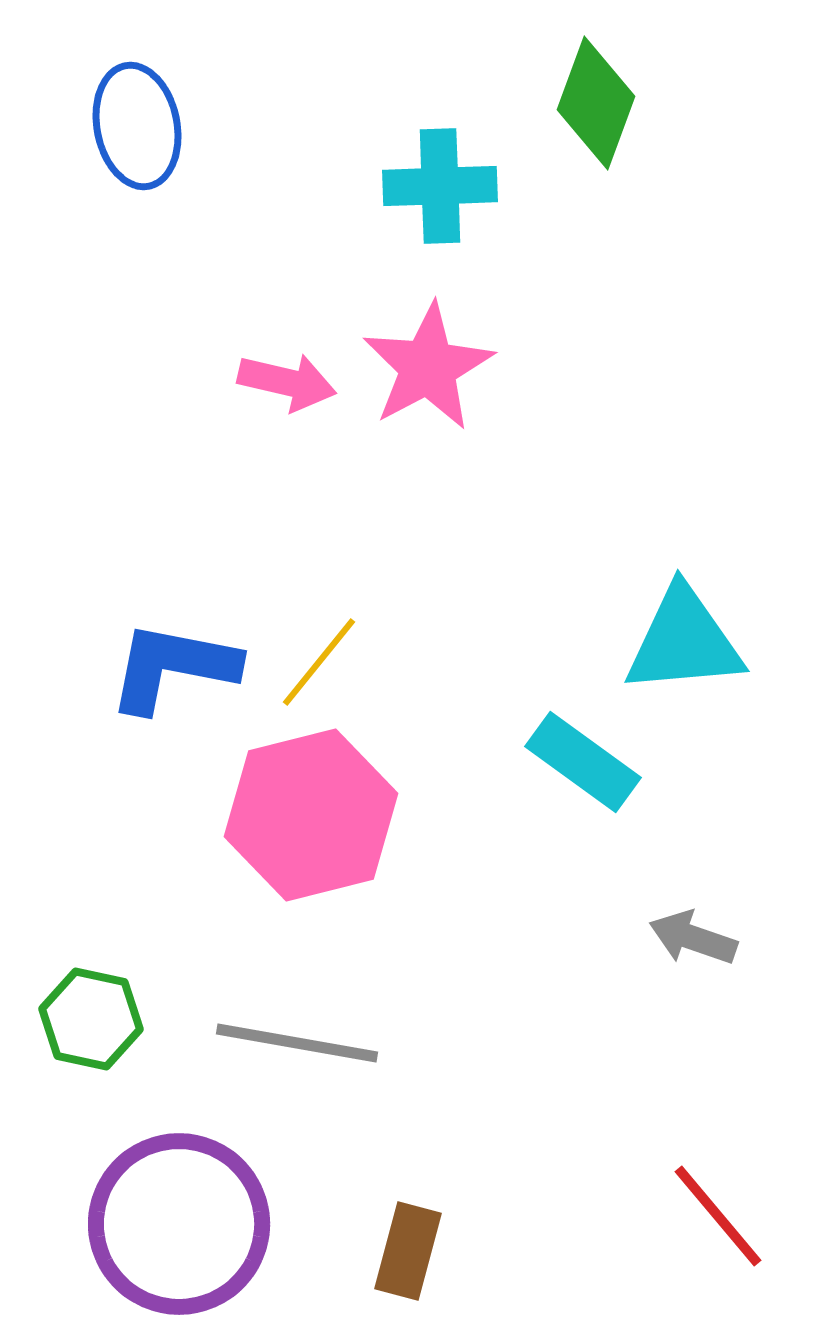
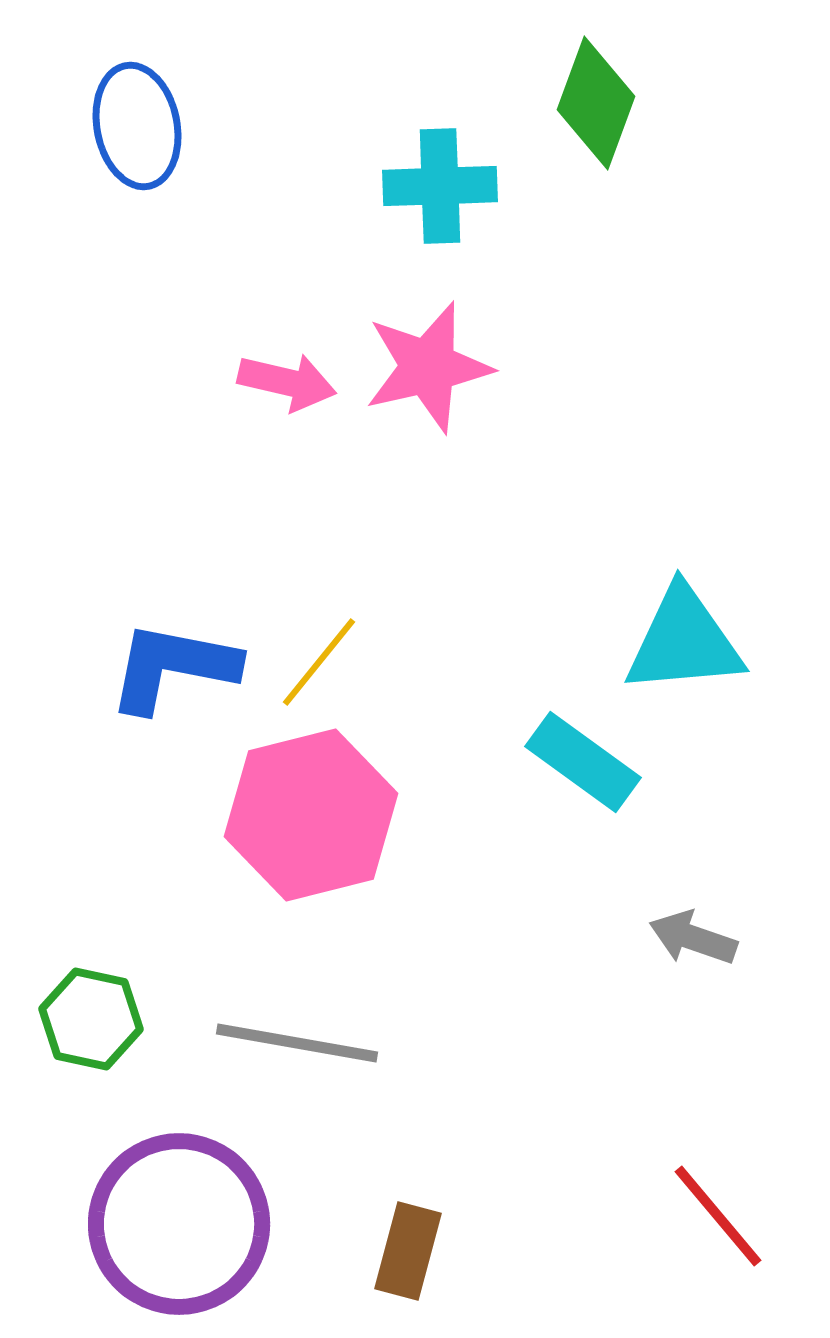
pink star: rotated 15 degrees clockwise
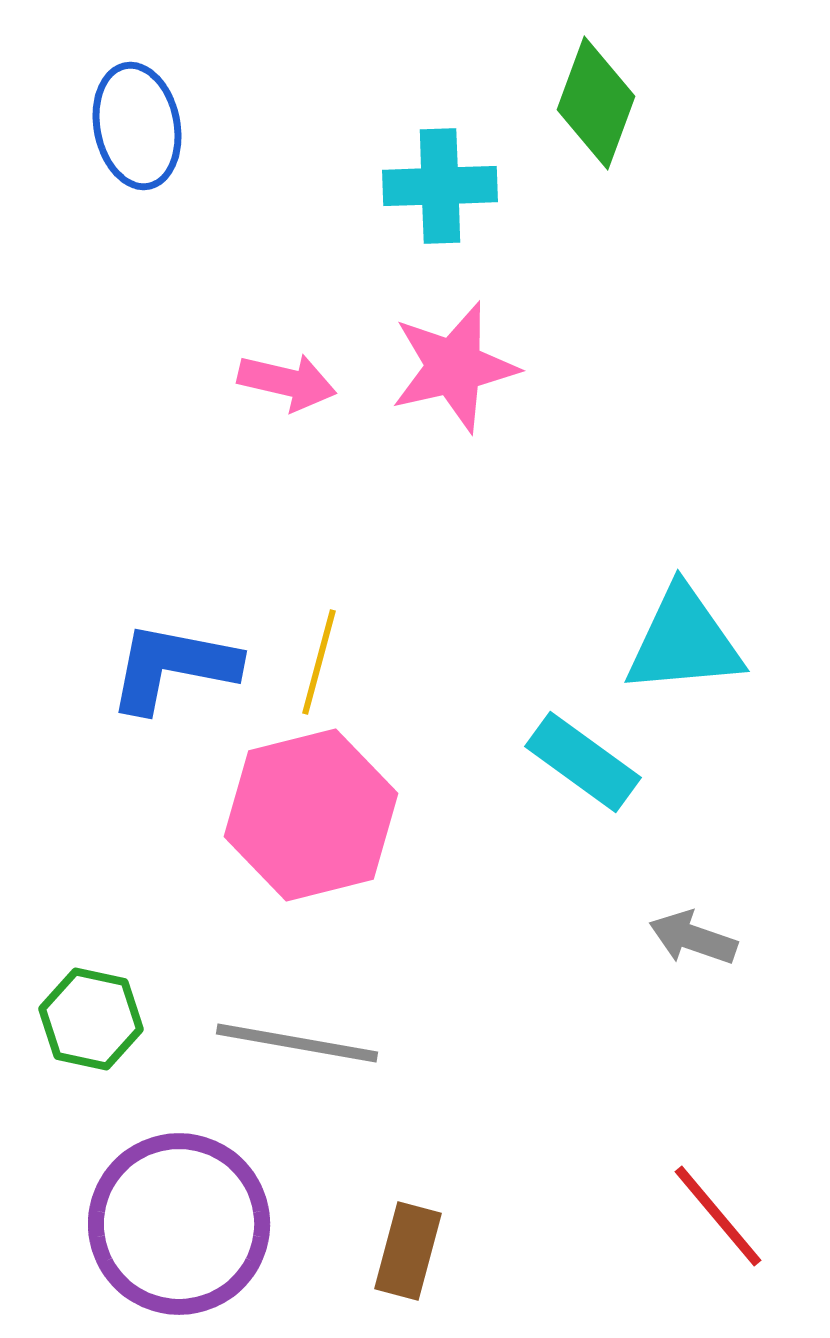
pink star: moved 26 px right
yellow line: rotated 24 degrees counterclockwise
